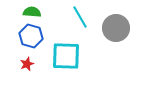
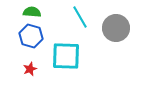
red star: moved 3 px right, 5 px down
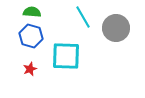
cyan line: moved 3 px right
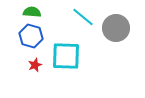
cyan line: rotated 20 degrees counterclockwise
red star: moved 5 px right, 4 px up
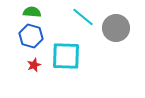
red star: moved 1 px left
